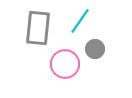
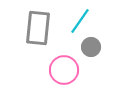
gray circle: moved 4 px left, 2 px up
pink circle: moved 1 px left, 6 px down
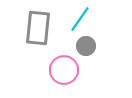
cyan line: moved 2 px up
gray circle: moved 5 px left, 1 px up
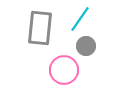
gray rectangle: moved 2 px right
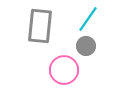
cyan line: moved 8 px right
gray rectangle: moved 2 px up
